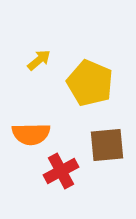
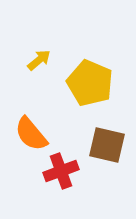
orange semicircle: rotated 51 degrees clockwise
brown square: rotated 18 degrees clockwise
red cross: rotated 8 degrees clockwise
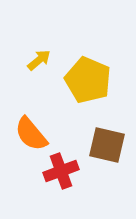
yellow pentagon: moved 2 px left, 3 px up
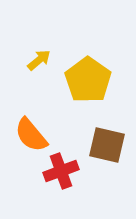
yellow pentagon: rotated 12 degrees clockwise
orange semicircle: moved 1 px down
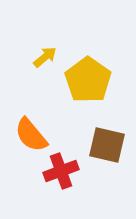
yellow arrow: moved 6 px right, 3 px up
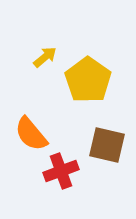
orange semicircle: moved 1 px up
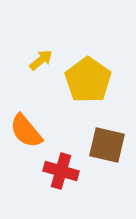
yellow arrow: moved 4 px left, 3 px down
orange semicircle: moved 5 px left, 3 px up
red cross: rotated 36 degrees clockwise
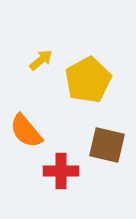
yellow pentagon: rotated 9 degrees clockwise
red cross: rotated 16 degrees counterclockwise
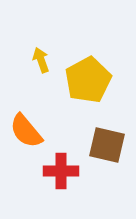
yellow arrow: rotated 70 degrees counterclockwise
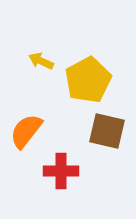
yellow arrow: moved 1 px down; rotated 45 degrees counterclockwise
orange semicircle: rotated 78 degrees clockwise
brown square: moved 14 px up
